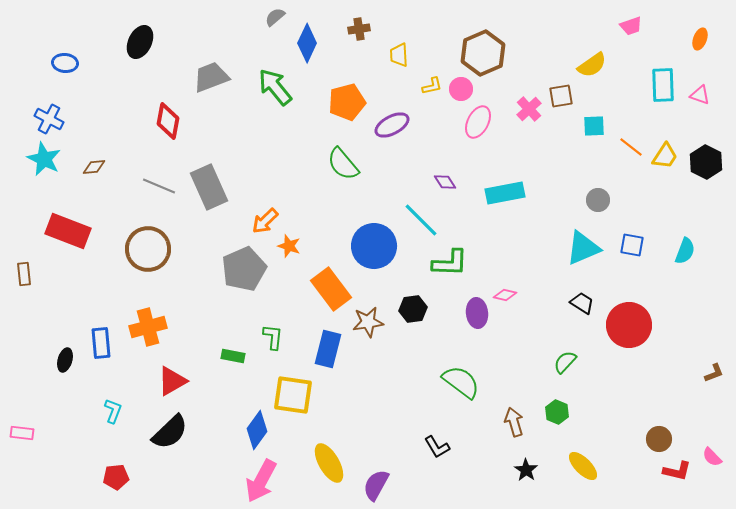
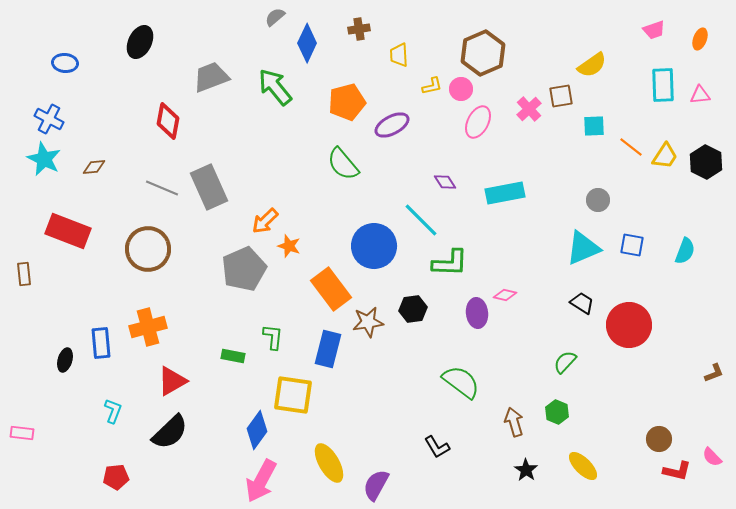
pink trapezoid at (631, 26): moved 23 px right, 4 px down
pink triangle at (700, 95): rotated 25 degrees counterclockwise
gray line at (159, 186): moved 3 px right, 2 px down
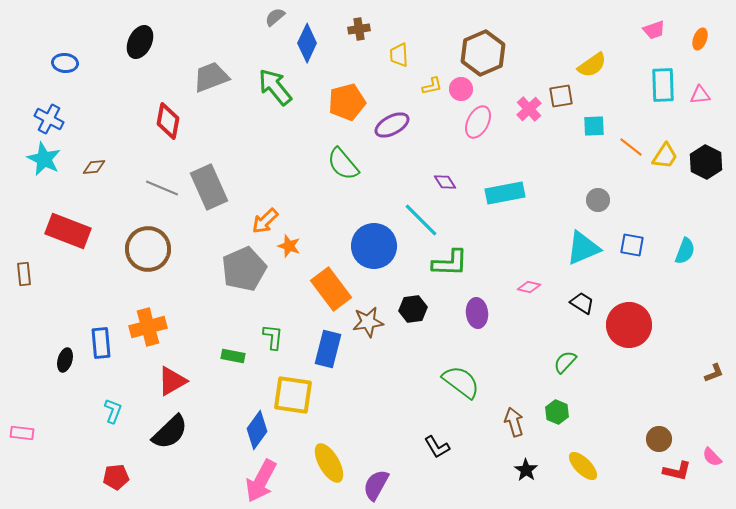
pink diamond at (505, 295): moved 24 px right, 8 px up
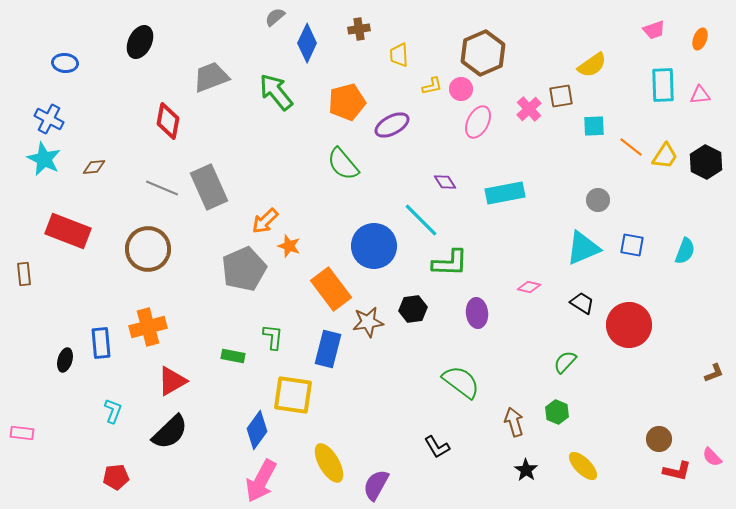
green arrow at (275, 87): moved 1 px right, 5 px down
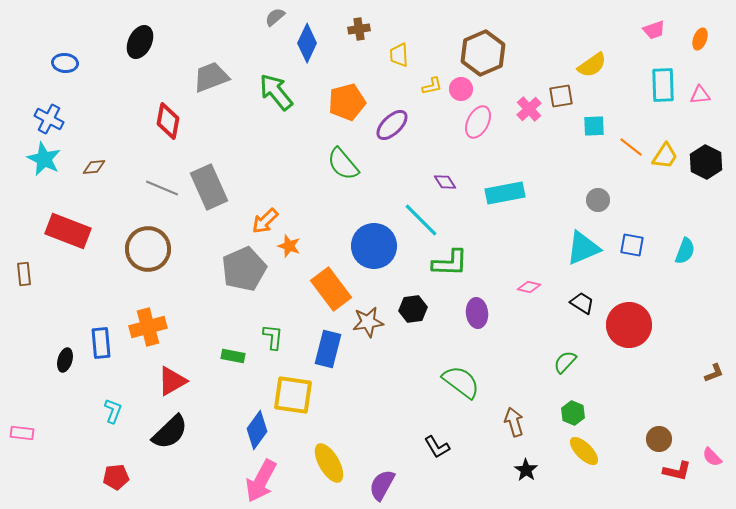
purple ellipse at (392, 125): rotated 16 degrees counterclockwise
green hexagon at (557, 412): moved 16 px right, 1 px down
yellow ellipse at (583, 466): moved 1 px right, 15 px up
purple semicircle at (376, 485): moved 6 px right
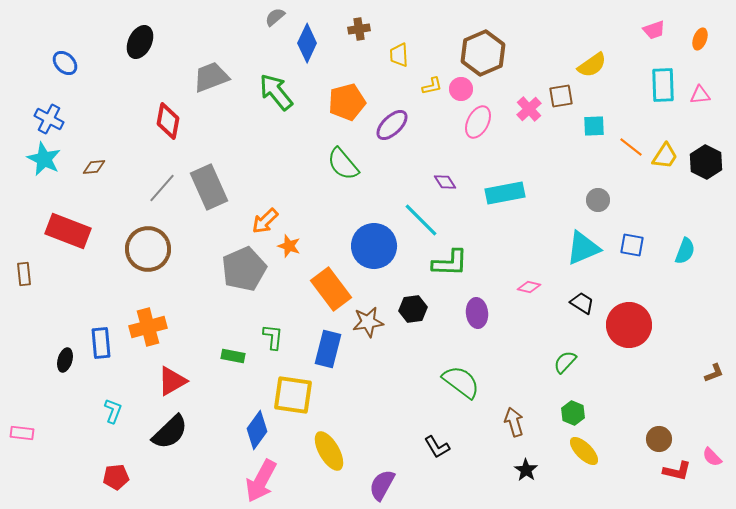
blue ellipse at (65, 63): rotated 40 degrees clockwise
gray line at (162, 188): rotated 72 degrees counterclockwise
yellow ellipse at (329, 463): moved 12 px up
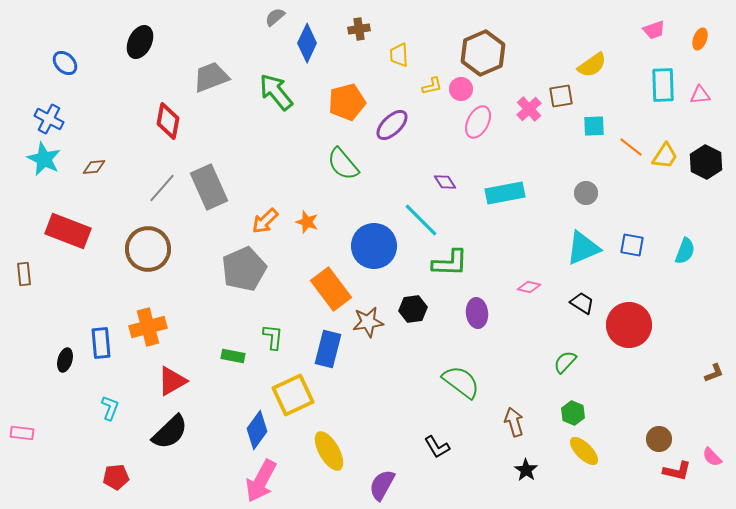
gray circle at (598, 200): moved 12 px left, 7 px up
orange star at (289, 246): moved 18 px right, 24 px up
yellow square at (293, 395): rotated 33 degrees counterclockwise
cyan L-shape at (113, 411): moved 3 px left, 3 px up
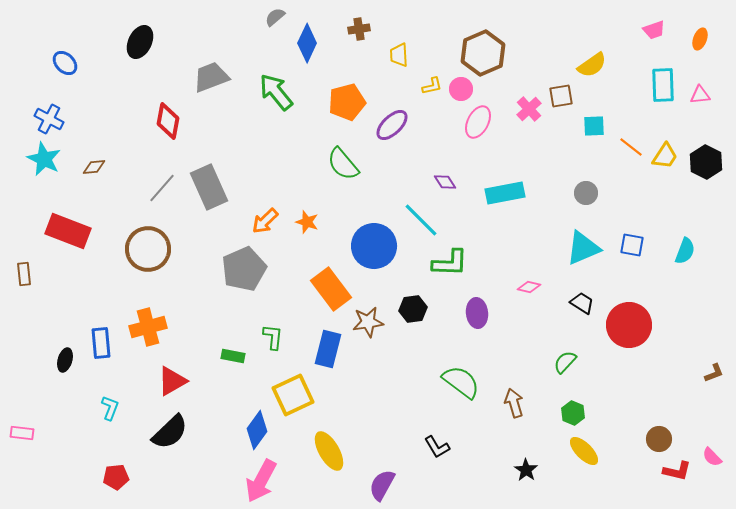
brown arrow at (514, 422): moved 19 px up
